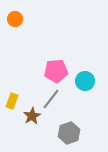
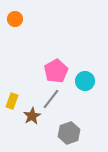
pink pentagon: rotated 25 degrees counterclockwise
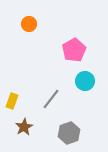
orange circle: moved 14 px right, 5 px down
pink pentagon: moved 18 px right, 21 px up
brown star: moved 8 px left, 11 px down
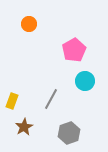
gray line: rotated 10 degrees counterclockwise
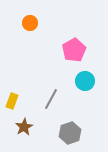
orange circle: moved 1 px right, 1 px up
gray hexagon: moved 1 px right
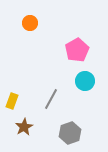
pink pentagon: moved 3 px right
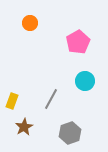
pink pentagon: moved 1 px right, 8 px up
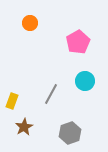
gray line: moved 5 px up
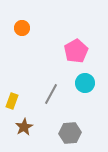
orange circle: moved 8 px left, 5 px down
pink pentagon: moved 2 px left, 9 px down
cyan circle: moved 2 px down
gray hexagon: rotated 15 degrees clockwise
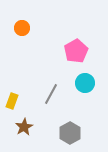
gray hexagon: rotated 25 degrees counterclockwise
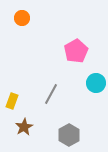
orange circle: moved 10 px up
cyan circle: moved 11 px right
gray hexagon: moved 1 px left, 2 px down
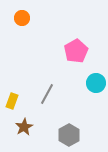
gray line: moved 4 px left
